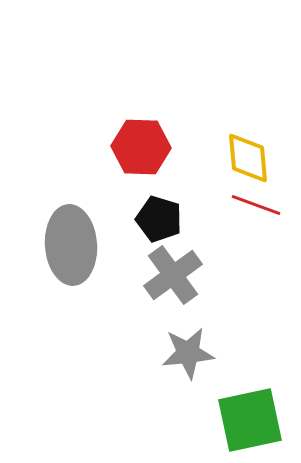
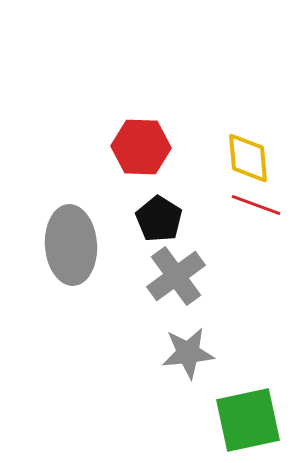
black pentagon: rotated 15 degrees clockwise
gray cross: moved 3 px right, 1 px down
green square: moved 2 px left
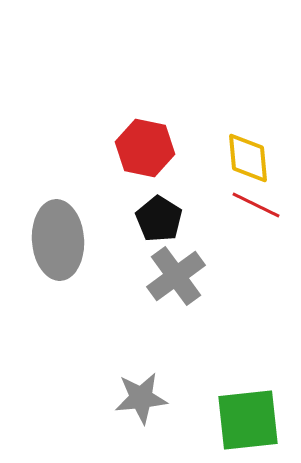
red hexagon: moved 4 px right, 1 px down; rotated 10 degrees clockwise
red line: rotated 6 degrees clockwise
gray ellipse: moved 13 px left, 5 px up
gray star: moved 47 px left, 45 px down
green square: rotated 6 degrees clockwise
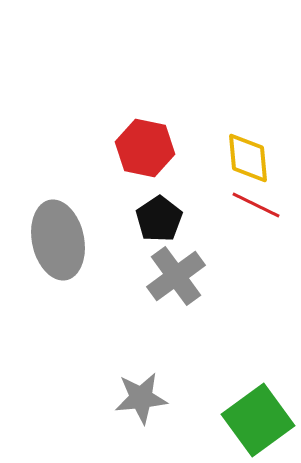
black pentagon: rotated 6 degrees clockwise
gray ellipse: rotated 8 degrees counterclockwise
green square: moved 10 px right; rotated 30 degrees counterclockwise
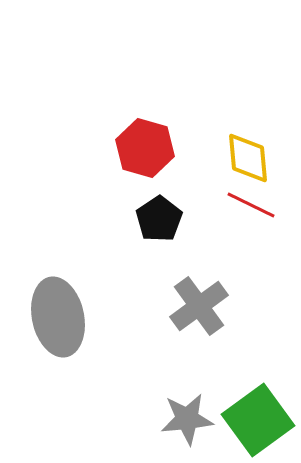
red hexagon: rotated 4 degrees clockwise
red line: moved 5 px left
gray ellipse: moved 77 px down
gray cross: moved 23 px right, 30 px down
gray star: moved 46 px right, 21 px down
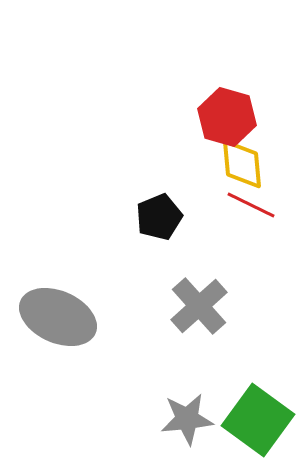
red hexagon: moved 82 px right, 31 px up
yellow diamond: moved 6 px left, 6 px down
black pentagon: moved 2 px up; rotated 12 degrees clockwise
gray cross: rotated 6 degrees counterclockwise
gray ellipse: rotated 54 degrees counterclockwise
green square: rotated 18 degrees counterclockwise
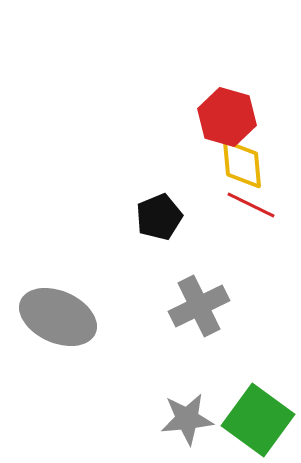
gray cross: rotated 16 degrees clockwise
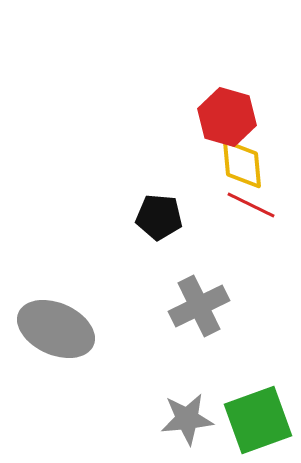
black pentagon: rotated 27 degrees clockwise
gray ellipse: moved 2 px left, 12 px down
green square: rotated 34 degrees clockwise
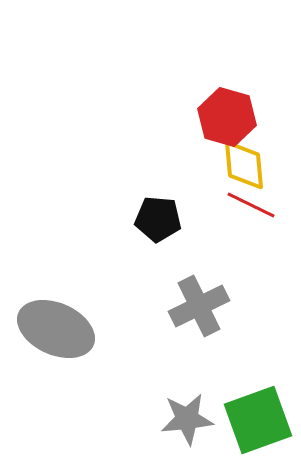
yellow diamond: moved 2 px right, 1 px down
black pentagon: moved 1 px left, 2 px down
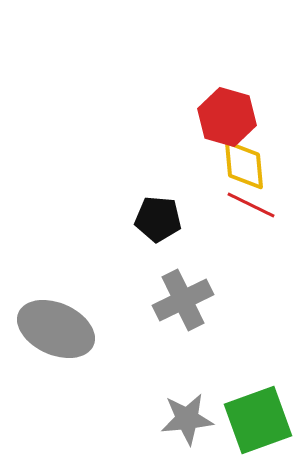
gray cross: moved 16 px left, 6 px up
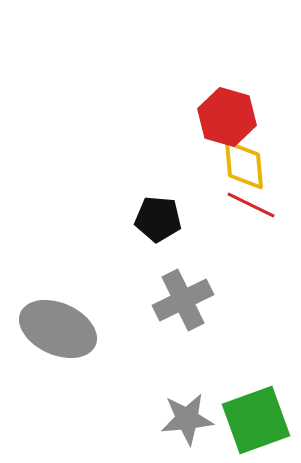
gray ellipse: moved 2 px right
green square: moved 2 px left
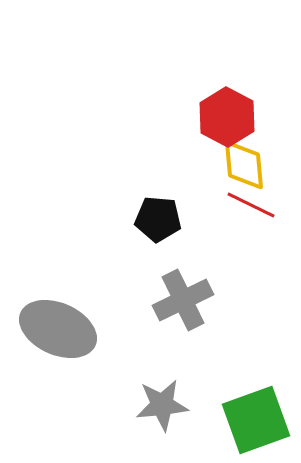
red hexagon: rotated 12 degrees clockwise
gray star: moved 25 px left, 14 px up
